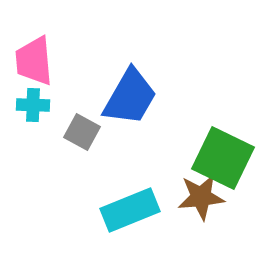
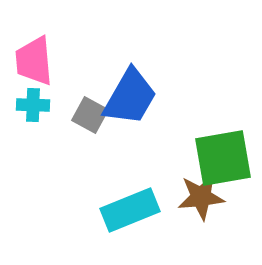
gray square: moved 8 px right, 17 px up
green square: rotated 36 degrees counterclockwise
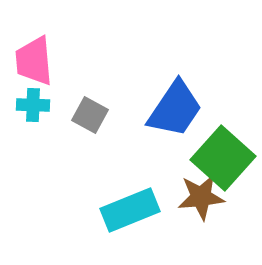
blue trapezoid: moved 45 px right, 12 px down; rotated 4 degrees clockwise
green square: rotated 38 degrees counterclockwise
